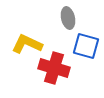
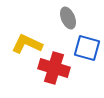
gray ellipse: rotated 10 degrees counterclockwise
blue square: moved 1 px right, 2 px down
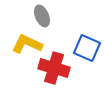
gray ellipse: moved 26 px left, 2 px up
blue square: rotated 8 degrees clockwise
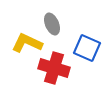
gray ellipse: moved 10 px right, 8 px down
yellow L-shape: moved 1 px up
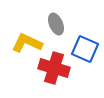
gray ellipse: moved 4 px right
blue square: moved 2 px left, 1 px down
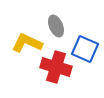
gray ellipse: moved 2 px down
red cross: moved 2 px right, 1 px up
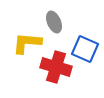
gray ellipse: moved 2 px left, 4 px up
yellow L-shape: rotated 20 degrees counterclockwise
